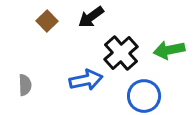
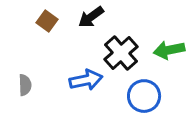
brown square: rotated 10 degrees counterclockwise
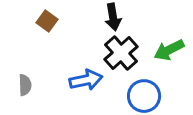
black arrow: moved 22 px right; rotated 64 degrees counterclockwise
green arrow: rotated 16 degrees counterclockwise
